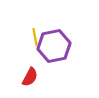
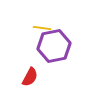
yellow line: moved 7 px right, 9 px up; rotated 72 degrees counterclockwise
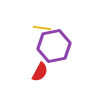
red semicircle: moved 10 px right, 5 px up
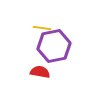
red semicircle: rotated 108 degrees counterclockwise
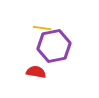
red semicircle: moved 4 px left
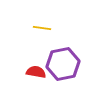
purple hexagon: moved 9 px right, 18 px down
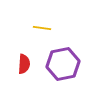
red semicircle: moved 12 px left, 8 px up; rotated 84 degrees clockwise
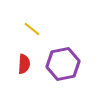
yellow line: moved 10 px left, 1 px down; rotated 30 degrees clockwise
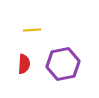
yellow line: moved 1 px down; rotated 42 degrees counterclockwise
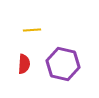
purple hexagon: rotated 24 degrees clockwise
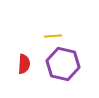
yellow line: moved 21 px right, 6 px down
